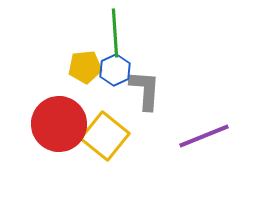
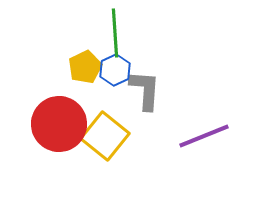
yellow pentagon: rotated 20 degrees counterclockwise
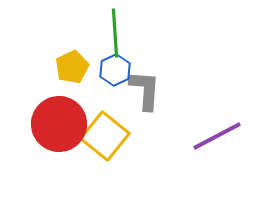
yellow pentagon: moved 13 px left
purple line: moved 13 px right; rotated 6 degrees counterclockwise
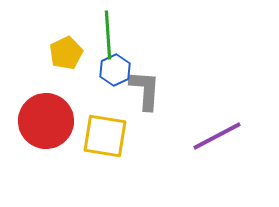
green line: moved 7 px left, 2 px down
yellow pentagon: moved 6 px left, 14 px up
red circle: moved 13 px left, 3 px up
yellow square: rotated 30 degrees counterclockwise
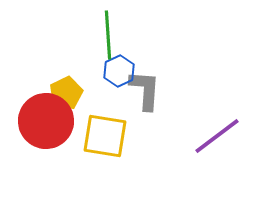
yellow pentagon: moved 40 px down
blue hexagon: moved 4 px right, 1 px down
purple line: rotated 9 degrees counterclockwise
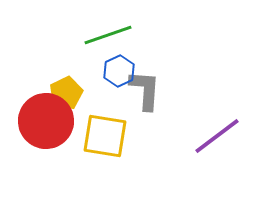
green line: rotated 75 degrees clockwise
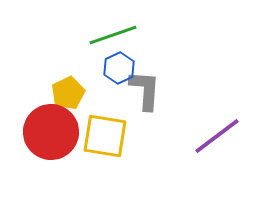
green line: moved 5 px right
blue hexagon: moved 3 px up
yellow pentagon: moved 2 px right
red circle: moved 5 px right, 11 px down
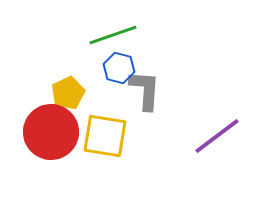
blue hexagon: rotated 20 degrees counterclockwise
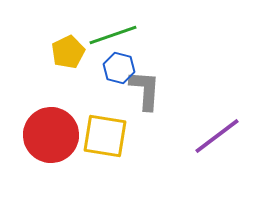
yellow pentagon: moved 41 px up
red circle: moved 3 px down
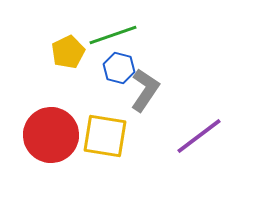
gray L-shape: rotated 30 degrees clockwise
purple line: moved 18 px left
